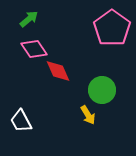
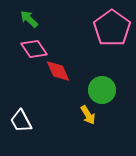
green arrow: rotated 96 degrees counterclockwise
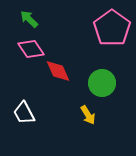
pink diamond: moved 3 px left
green circle: moved 7 px up
white trapezoid: moved 3 px right, 8 px up
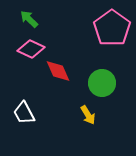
pink diamond: rotated 32 degrees counterclockwise
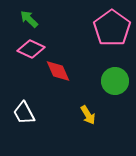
green circle: moved 13 px right, 2 px up
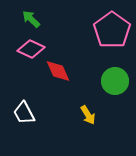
green arrow: moved 2 px right
pink pentagon: moved 2 px down
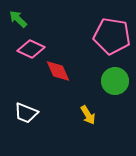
green arrow: moved 13 px left
pink pentagon: moved 6 px down; rotated 27 degrees counterclockwise
white trapezoid: moved 2 px right; rotated 40 degrees counterclockwise
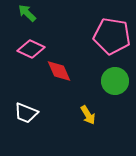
green arrow: moved 9 px right, 6 px up
red diamond: moved 1 px right
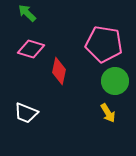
pink pentagon: moved 8 px left, 8 px down
pink diamond: rotated 8 degrees counterclockwise
red diamond: rotated 36 degrees clockwise
yellow arrow: moved 20 px right, 2 px up
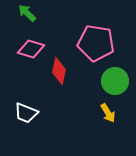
pink pentagon: moved 8 px left, 1 px up
